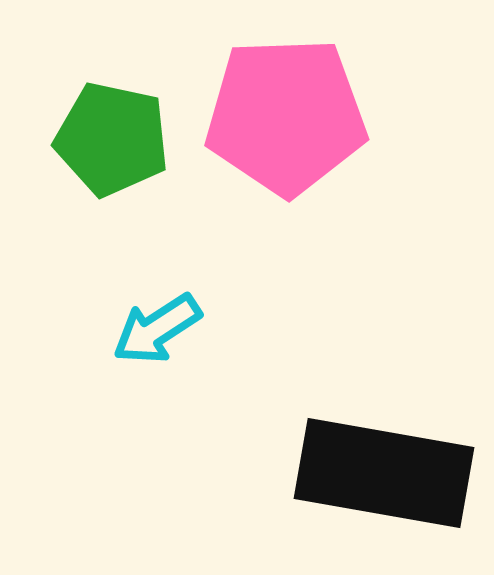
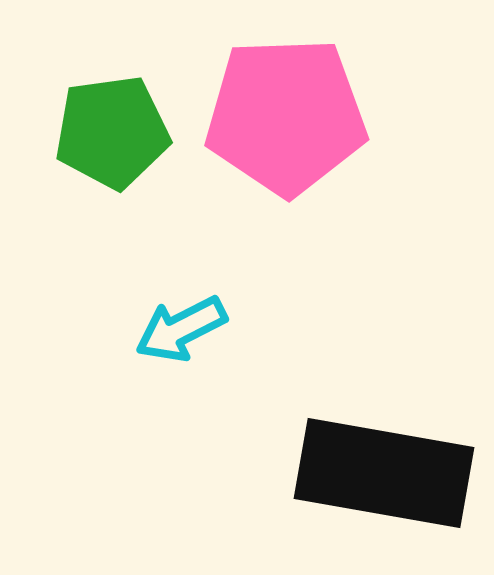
green pentagon: moved 7 px up; rotated 20 degrees counterclockwise
cyan arrow: moved 24 px right; rotated 6 degrees clockwise
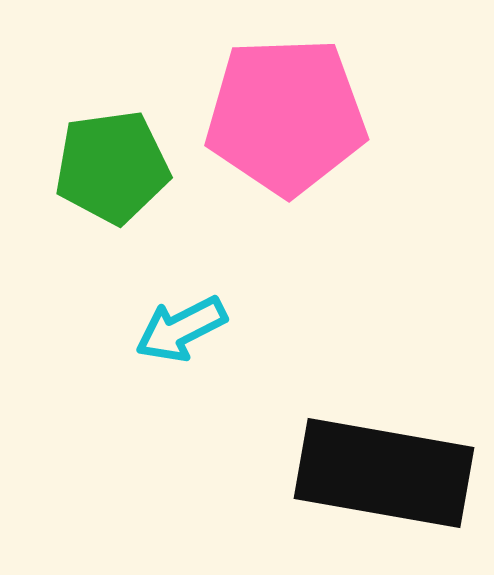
green pentagon: moved 35 px down
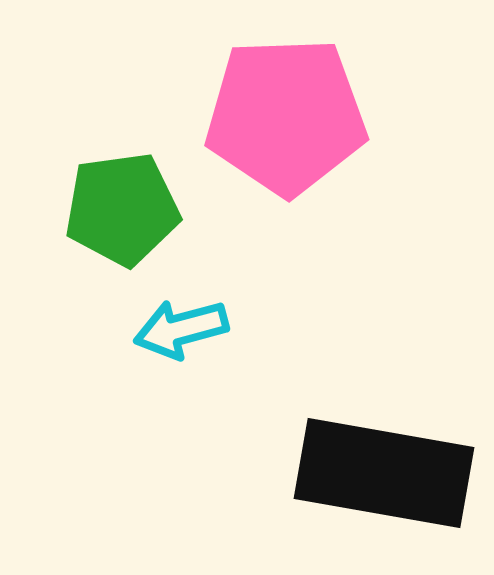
green pentagon: moved 10 px right, 42 px down
cyan arrow: rotated 12 degrees clockwise
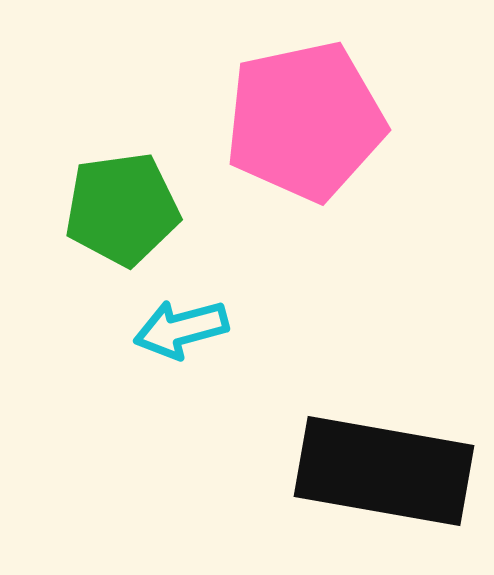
pink pentagon: moved 19 px right, 5 px down; rotated 10 degrees counterclockwise
black rectangle: moved 2 px up
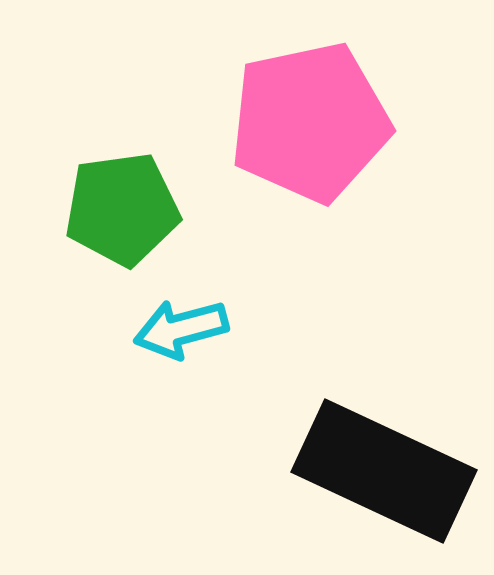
pink pentagon: moved 5 px right, 1 px down
black rectangle: rotated 15 degrees clockwise
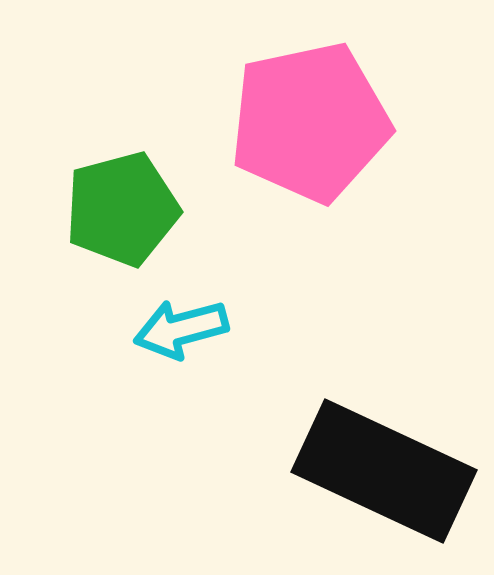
green pentagon: rotated 7 degrees counterclockwise
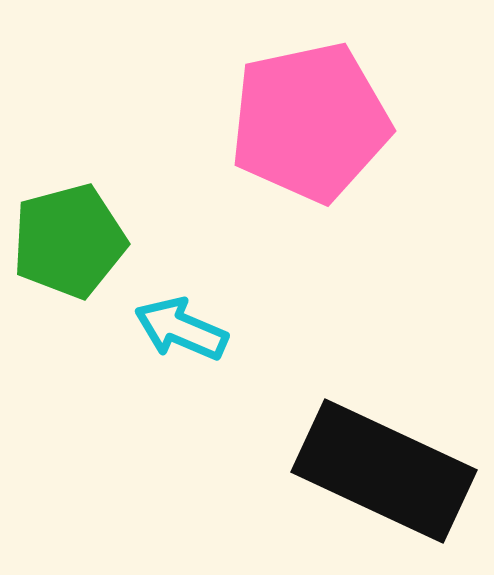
green pentagon: moved 53 px left, 32 px down
cyan arrow: rotated 38 degrees clockwise
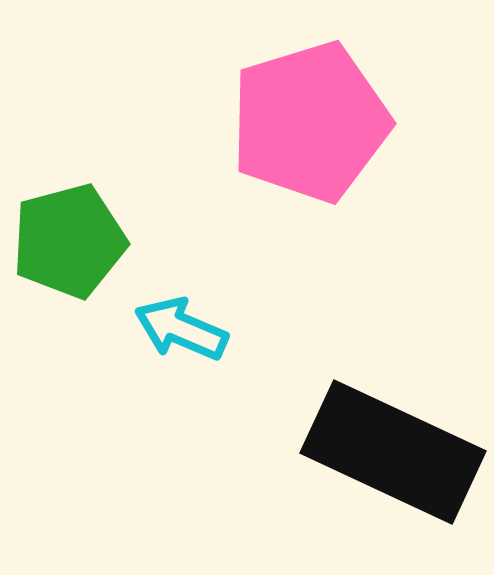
pink pentagon: rotated 5 degrees counterclockwise
black rectangle: moved 9 px right, 19 px up
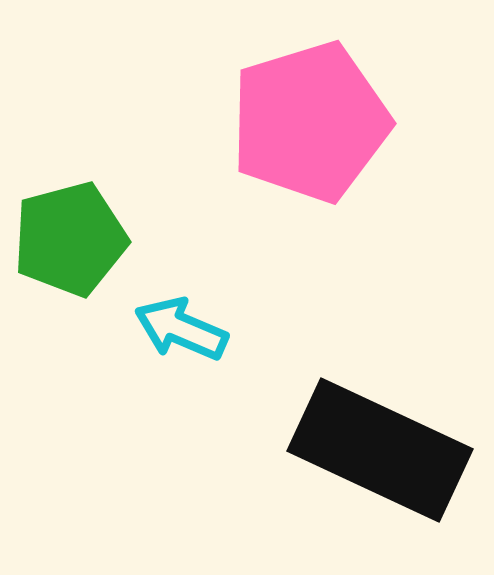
green pentagon: moved 1 px right, 2 px up
black rectangle: moved 13 px left, 2 px up
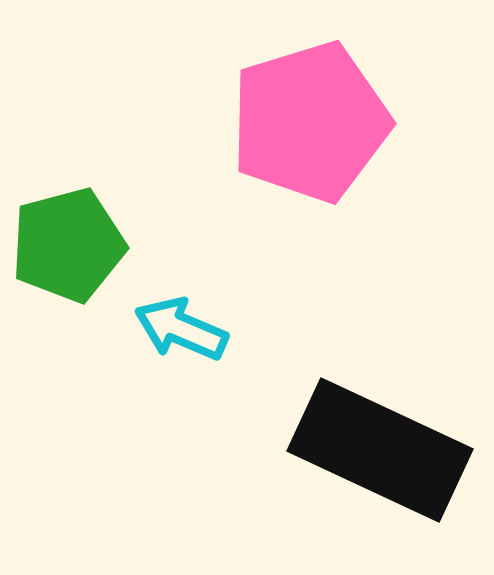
green pentagon: moved 2 px left, 6 px down
